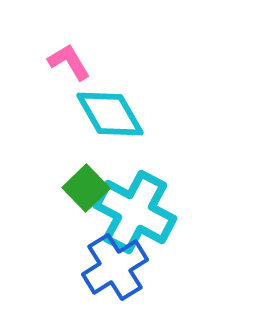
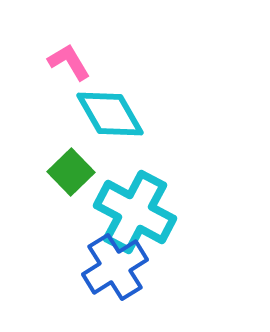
green square: moved 15 px left, 16 px up
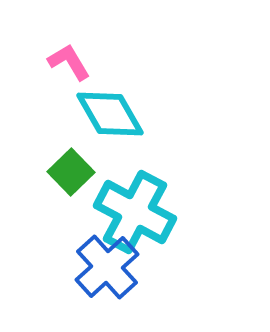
blue cross: moved 8 px left; rotated 10 degrees counterclockwise
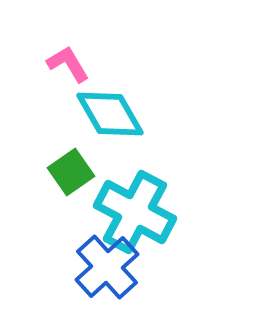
pink L-shape: moved 1 px left, 2 px down
green square: rotated 9 degrees clockwise
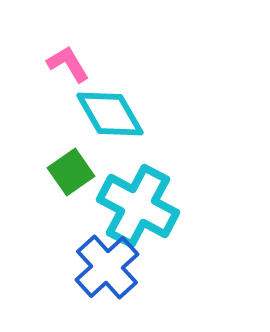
cyan cross: moved 3 px right, 6 px up
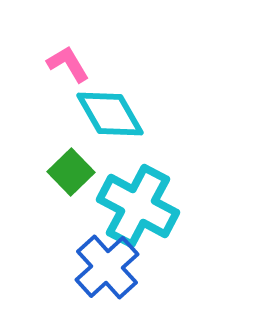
green square: rotated 9 degrees counterclockwise
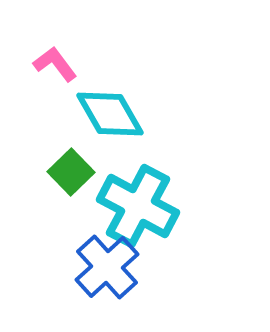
pink L-shape: moved 13 px left; rotated 6 degrees counterclockwise
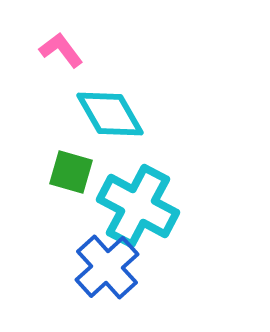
pink L-shape: moved 6 px right, 14 px up
green square: rotated 30 degrees counterclockwise
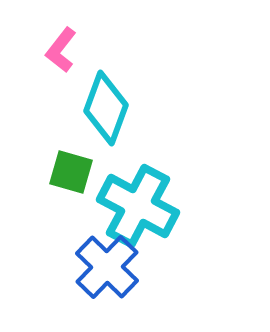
pink L-shape: rotated 105 degrees counterclockwise
cyan diamond: moved 4 px left, 6 px up; rotated 50 degrees clockwise
blue cross: rotated 4 degrees counterclockwise
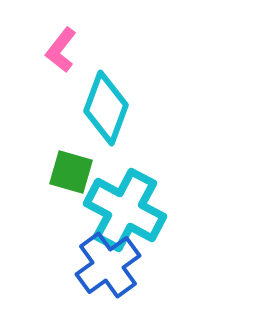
cyan cross: moved 13 px left, 4 px down
blue cross: moved 1 px right, 2 px up; rotated 10 degrees clockwise
